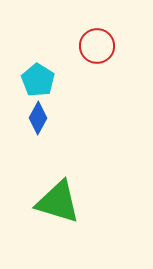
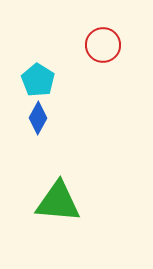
red circle: moved 6 px right, 1 px up
green triangle: rotated 12 degrees counterclockwise
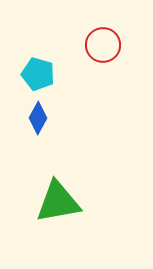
cyan pentagon: moved 6 px up; rotated 16 degrees counterclockwise
green triangle: rotated 15 degrees counterclockwise
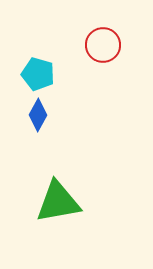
blue diamond: moved 3 px up
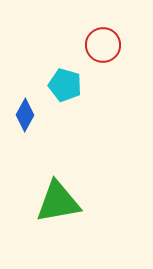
cyan pentagon: moved 27 px right, 11 px down
blue diamond: moved 13 px left
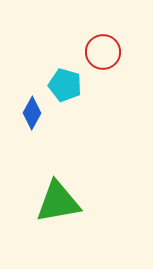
red circle: moved 7 px down
blue diamond: moved 7 px right, 2 px up
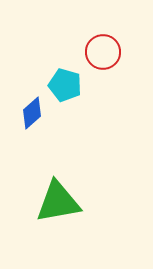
blue diamond: rotated 20 degrees clockwise
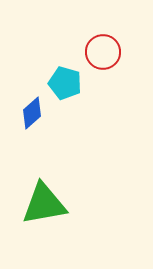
cyan pentagon: moved 2 px up
green triangle: moved 14 px left, 2 px down
